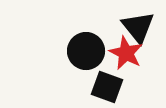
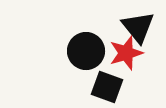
red star: rotated 28 degrees clockwise
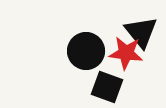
black triangle: moved 3 px right, 5 px down
red star: rotated 24 degrees clockwise
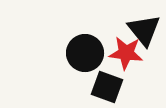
black triangle: moved 3 px right, 2 px up
black circle: moved 1 px left, 2 px down
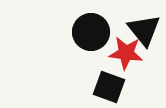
black circle: moved 6 px right, 21 px up
black square: moved 2 px right
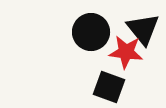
black triangle: moved 1 px left, 1 px up
red star: moved 1 px up
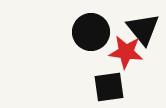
black square: rotated 28 degrees counterclockwise
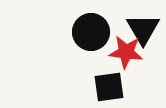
black triangle: rotated 9 degrees clockwise
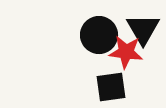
black circle: moved 8 px right, 3 px down
black square: moved 2 px right
